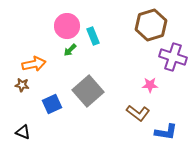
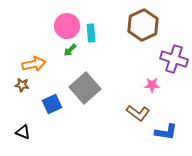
brown hexagon: moved 8 px left; rotated 8 degrees counterclockwise
cyan rectangle: moved 2 px left, 3 px up; rotated 18 degrees clockwise
purple cross: moved 1 px right, 2 px down
pink star: moved 2 px right
gray square: moved 3 px left, 3 px up
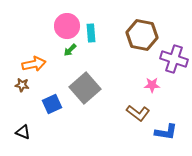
brown hexagon: moved 1 px left, 10 px down; rotated 24 degrees counterclockwise
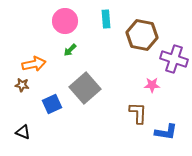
pink circle: moved 2 px left, 5 px up
cyan rectangle: moved 15 px right, 14 px up
brown L-shape: rotated 125 degrees counterclockwise
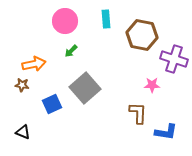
green arrow: moved 1 px right, 1 px down
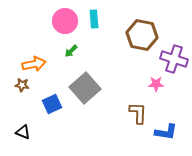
cyan rectangle: moved 12 px left
pink star: moved 4 px right, 1 px up
